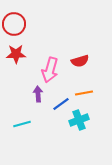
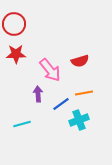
pink arrow: rotated 55 degrees counterclockwise
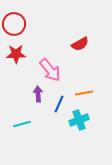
red semicircle: moved 17 px up; rotated 12 degrees counterclockwise
blue line: moved 2 px left; rotated 30 degrees counterclockwise
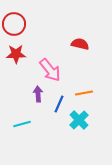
red semicircle: rotated 138 degrees counterclockwise
cyan cross: rotated 24 degrees counterclockwise
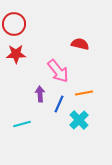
pink arrow: moved 8 px right, 1 px down
purple arrow: moved 2 px right
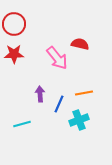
red star: moved 2 px left
pink arrow: moved 1 px left, 13 px up
cyan cross: rotated 24 degrees clockwise
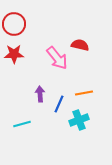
red semicircle: moved 1 px down
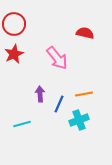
red semicircle: moved 5 px right, 12 px up
red star: rotated 24 degrees counterclockwise
orange line: moved 1 px down
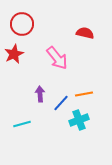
red circle: moved 8 px right
blue line: moved 2 px right, 1 px up; rotated 18 degrees clockwise
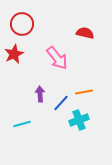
orange line: moved 2 px up
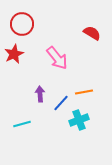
red semicircle: moved 7 px right; rotated 18 degrees clockwise
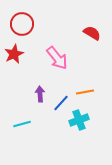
orange line: moved 1 px right
